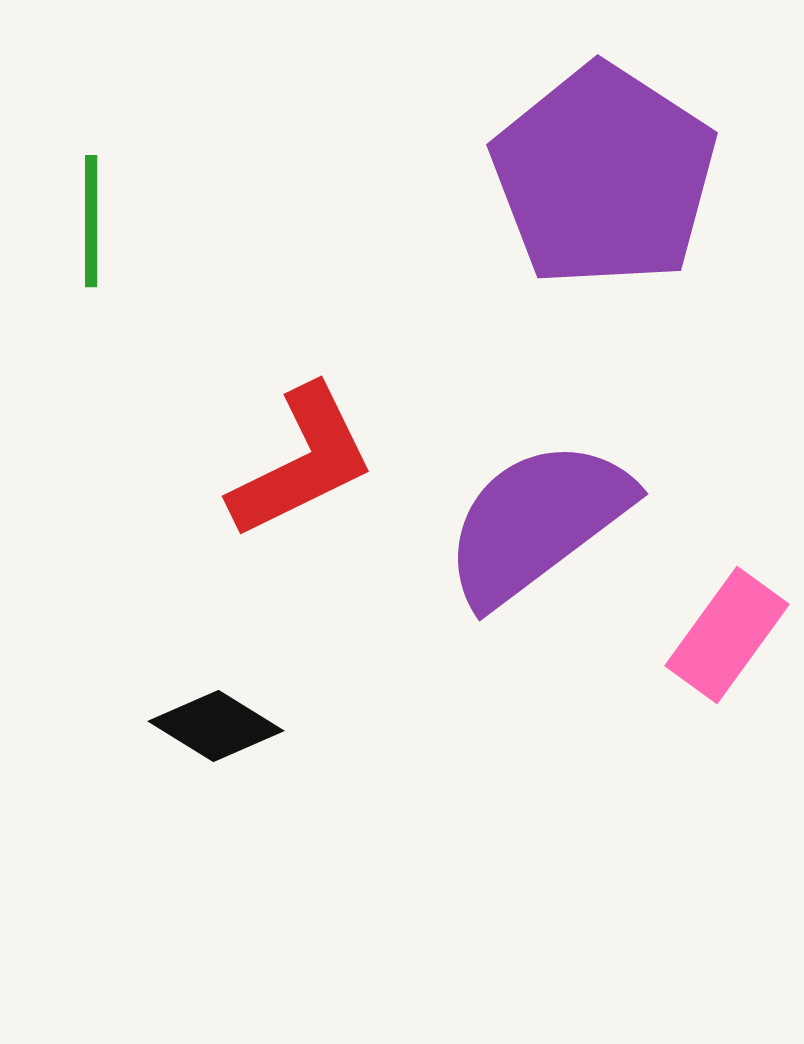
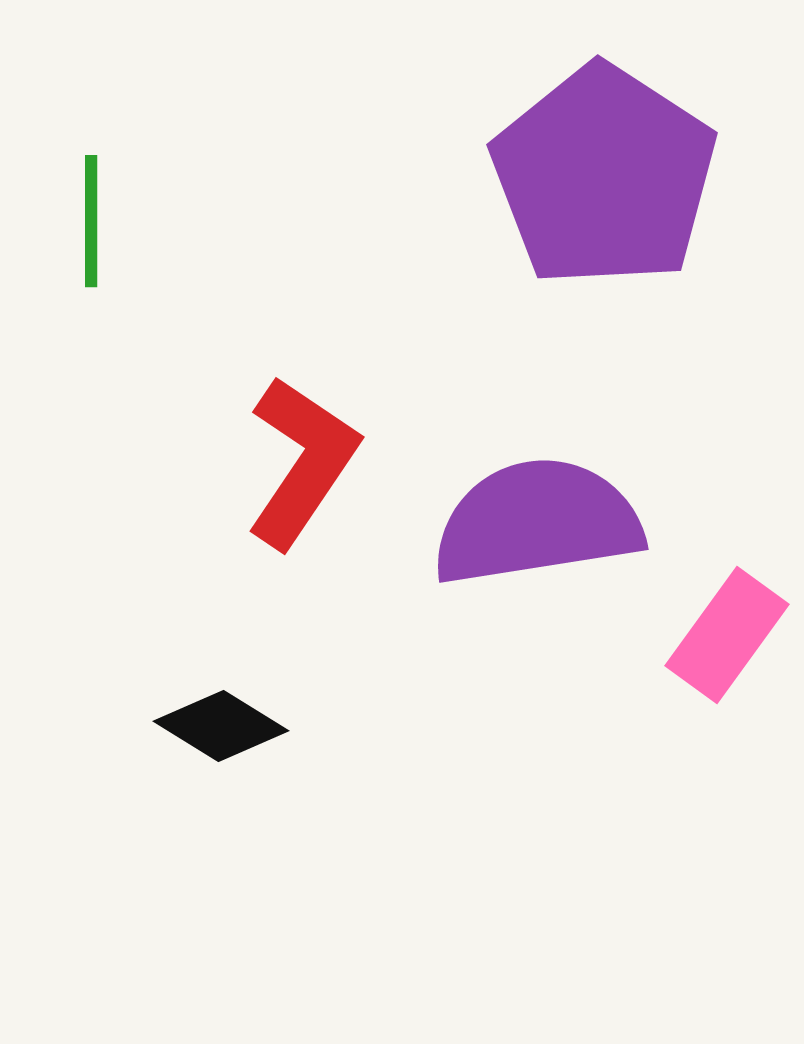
red L-shape: rotated 30 degrees counterclockwise
purple semicircle: rotated 28 degrees clockwise
black diamond: moved 5 px right
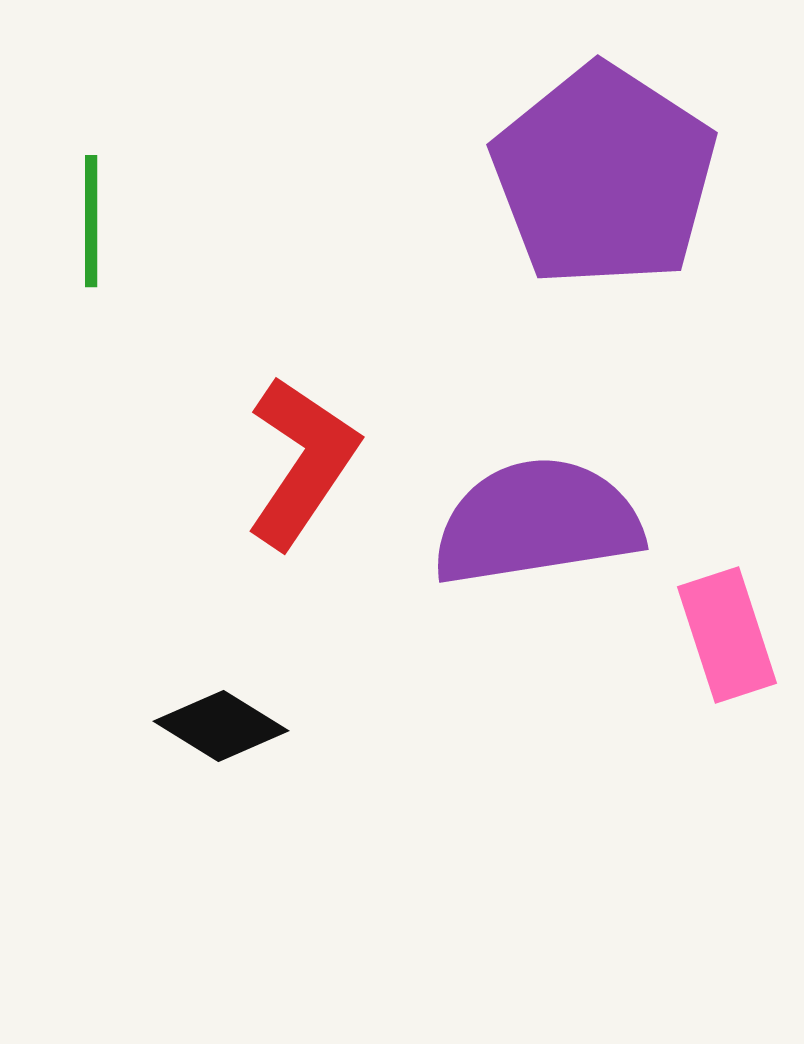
pink rectangle: rotated 54 degrees counterclockwise
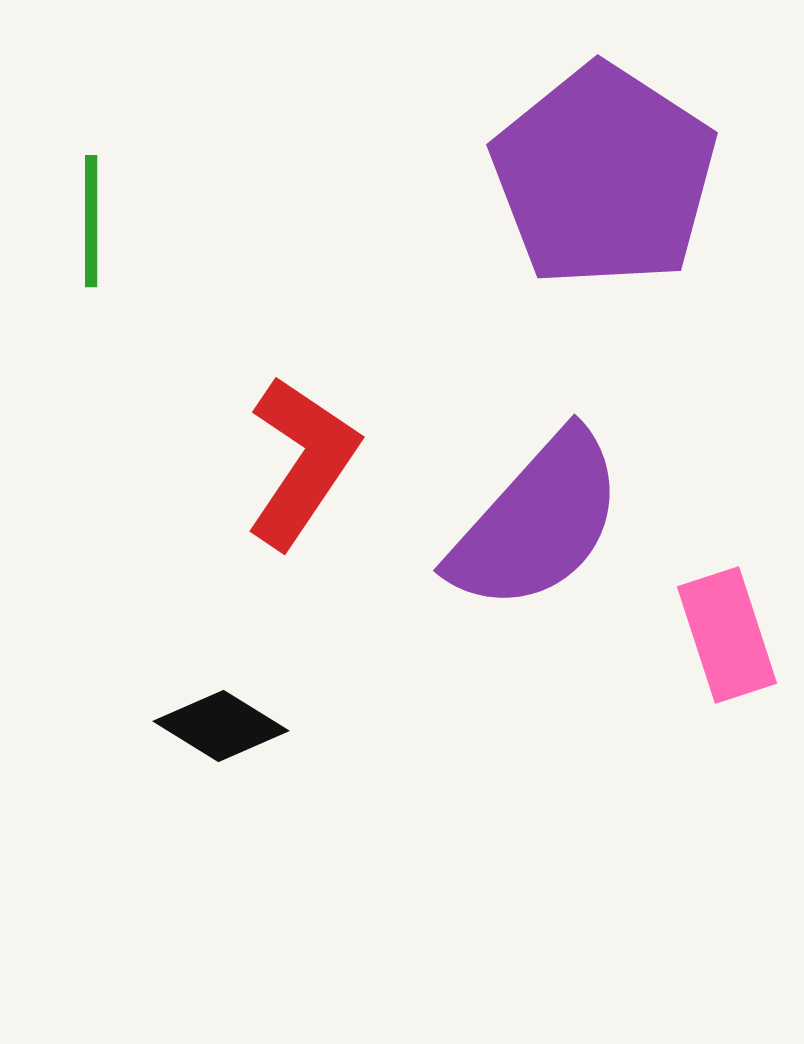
purple semicircle: rotated 141 degrees clockwise
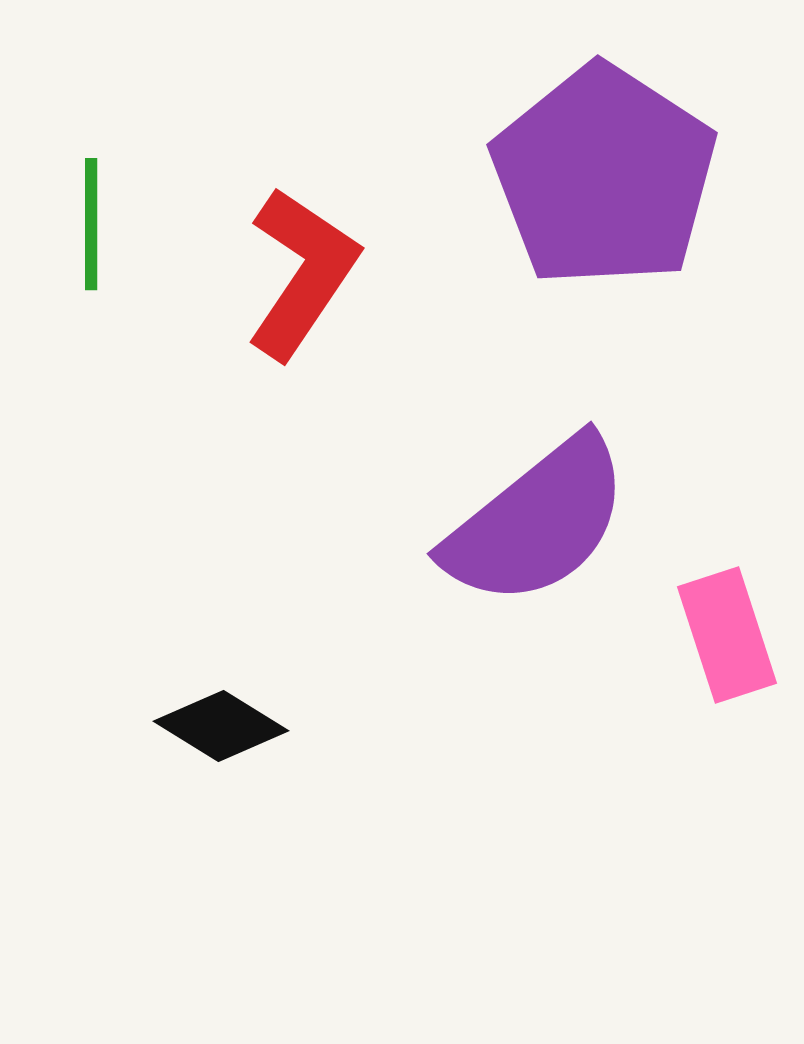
green line: moved 3 px down
red L-shape: moved 189 px up
purple semicircle: rotated 9 degrees clockwise
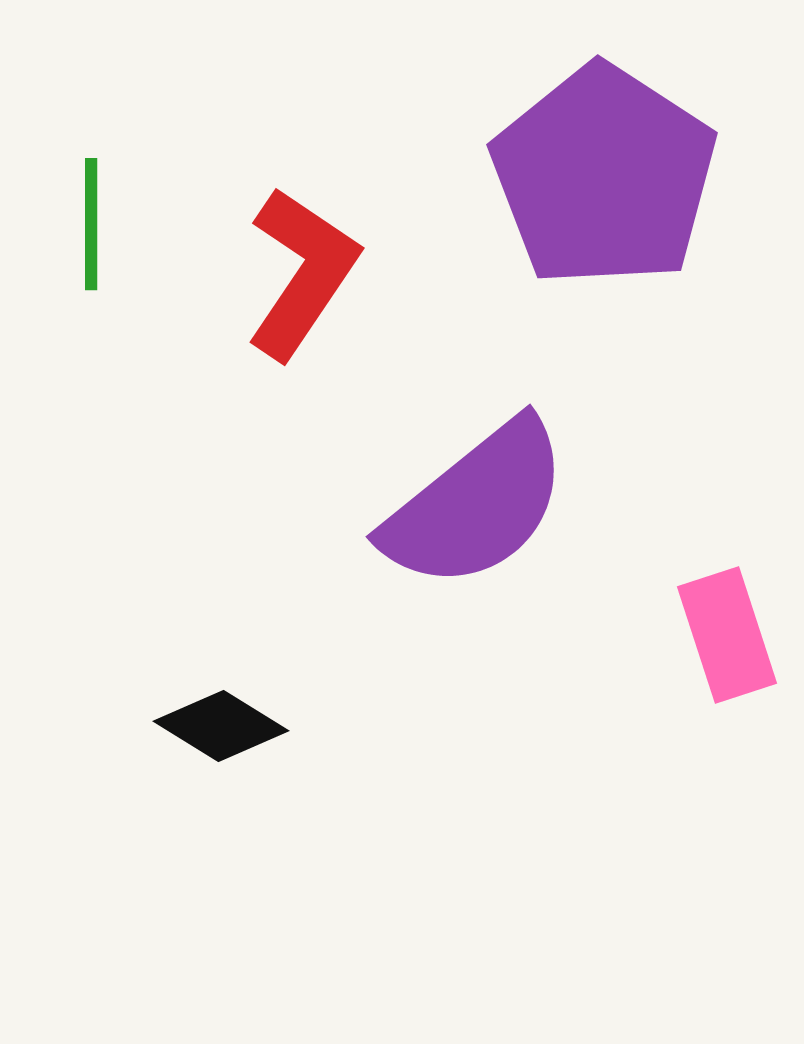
purple semicircle: moved 61 px left, 17 px up
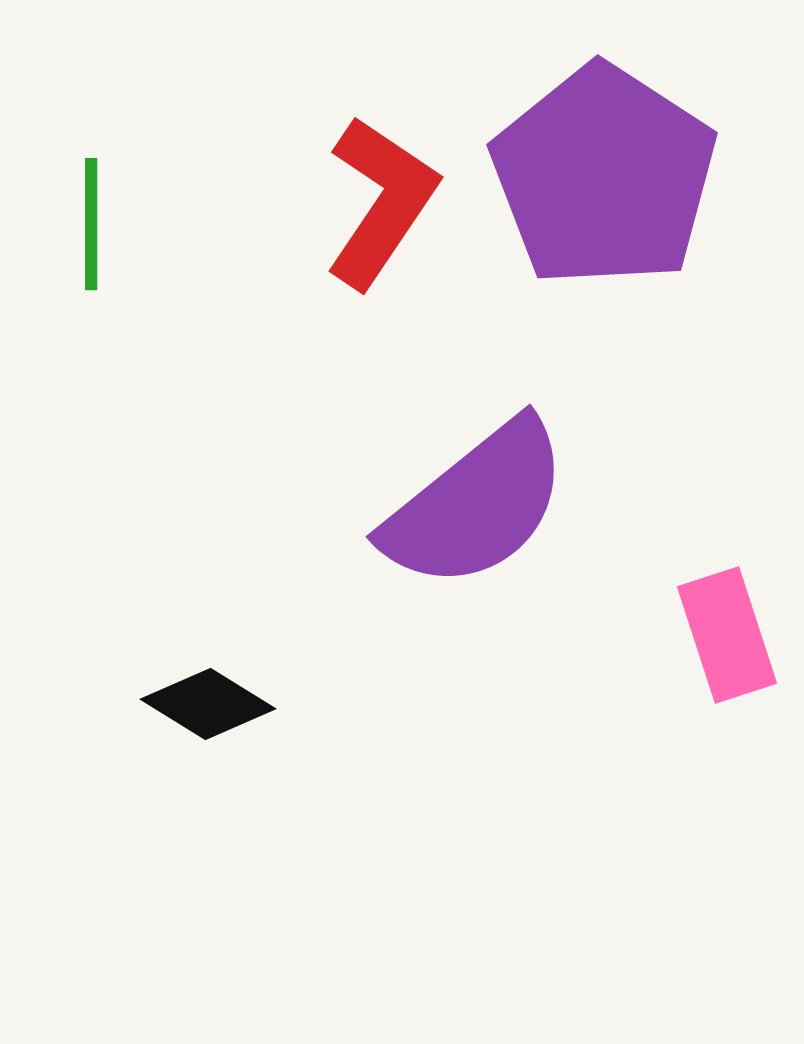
red L-shape: moved 79 px right, 71 px up
black diamond: moved 13 px left, 22 px up
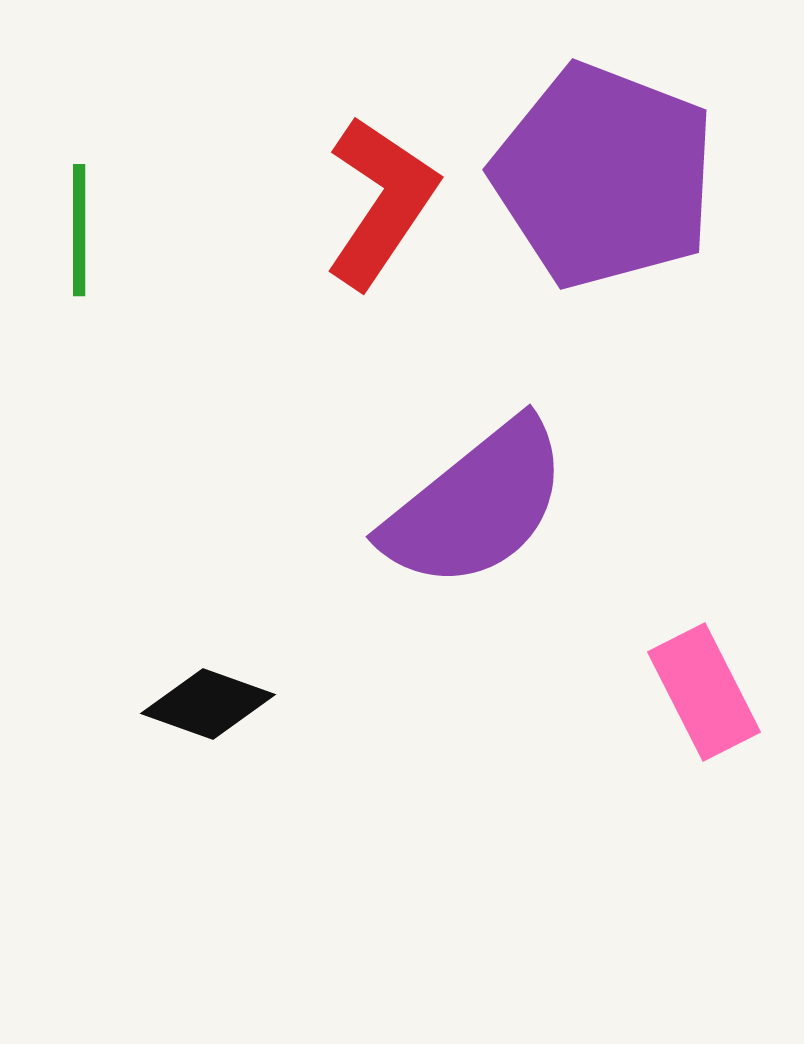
purple pentagon: rotated 12 degrees counterclockwise
green line: moved 12 px left, 6 px down
pink rectangle: moved 23 px left, 57 px down; rotated 9 degrees counterclockwise
black diamond: rotated 12 degrees counterclockwise
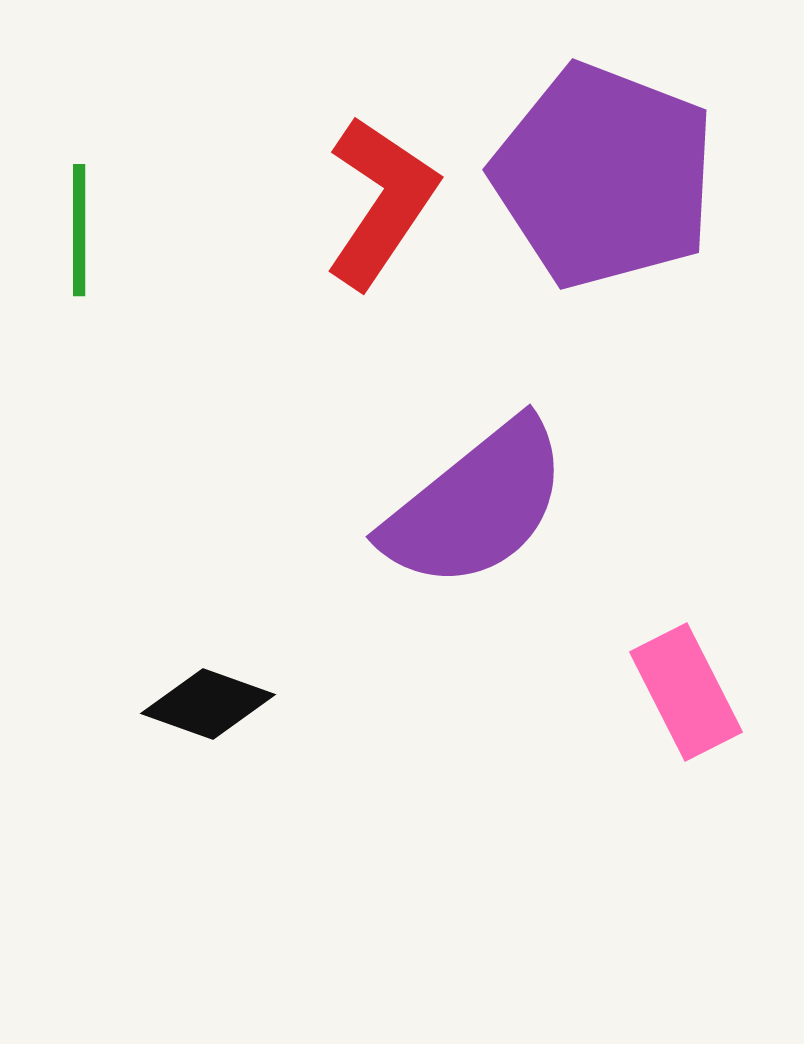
pink rectangle: moved 18 px left
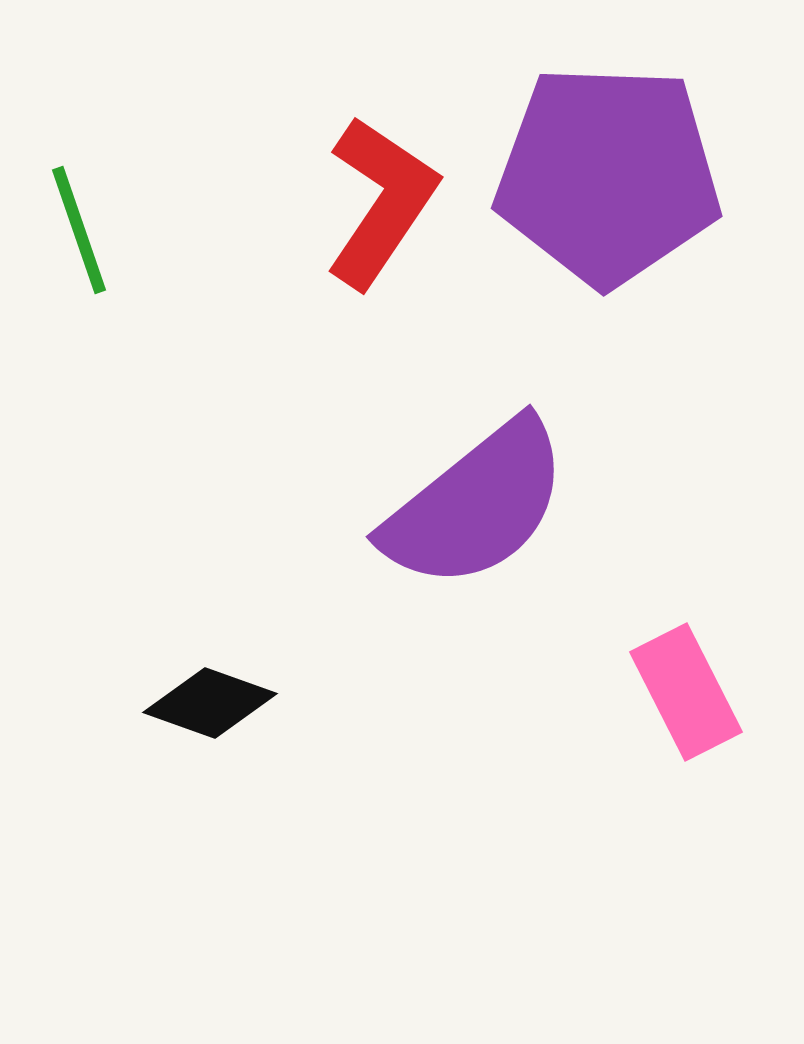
purple pentagon: moved 4 px right, 1 px up; rotated 19 degrees counterclockwise
green line: rotated 19 degrees counterclockwise
black diamond: moved 2 px right, 1 px up
